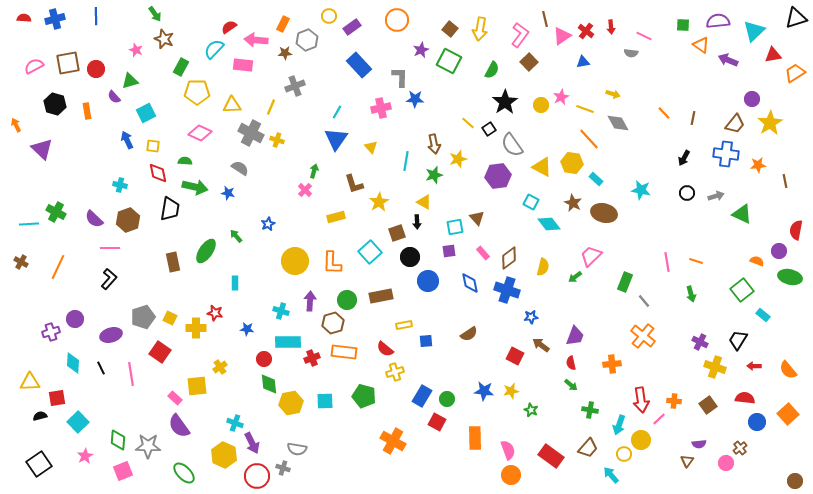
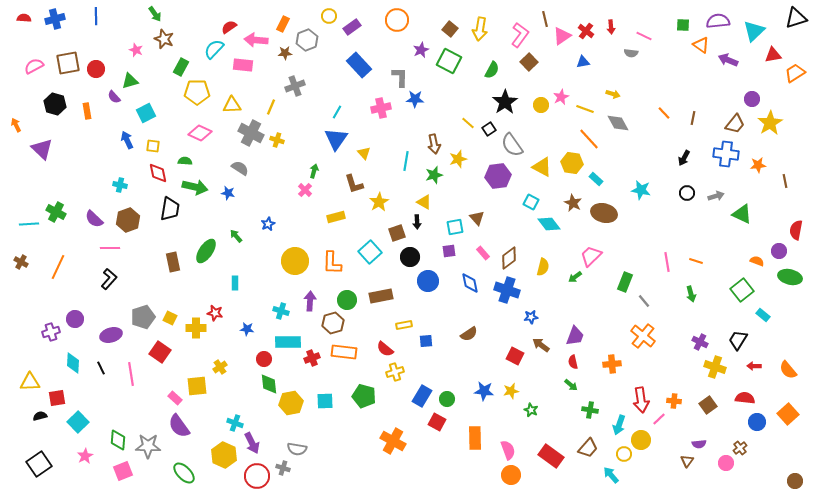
yellow triangle at (371, 147): moved 7 px left, 6 px down
red semicircle at (571, 363): moved 2 px right, 1 px up
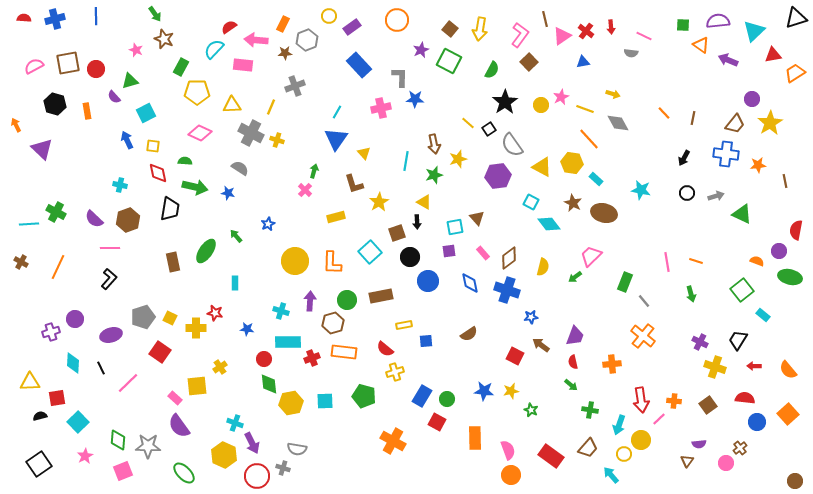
pink line at (131, 374): moved 3 px left, 9 px down; rotated 55 degrees clockwise
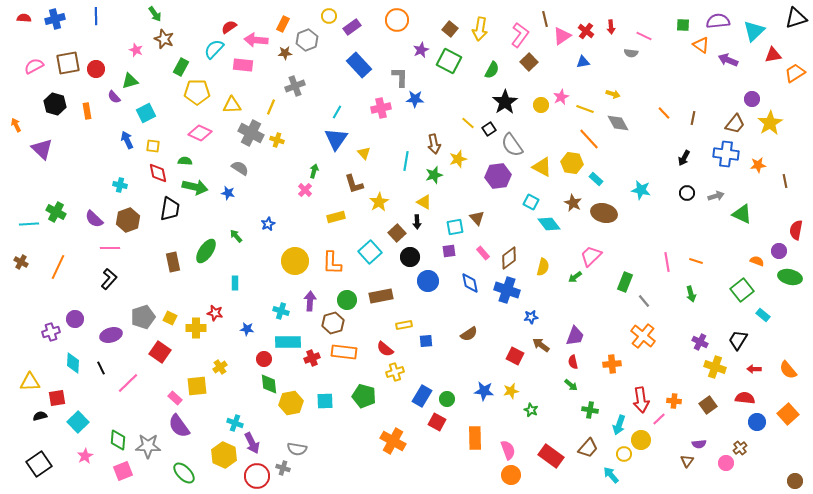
brown square at (397, 233): rotated 24 degrees counterclockwise
red arrow at (754, 366): moved 3 px down
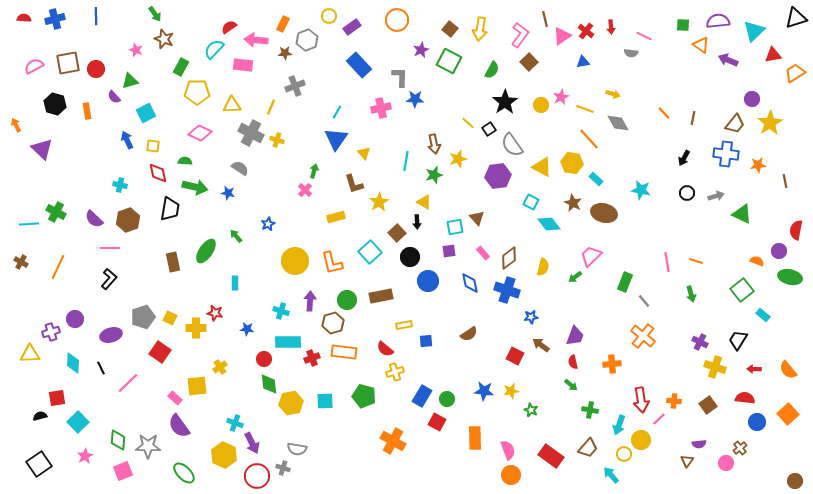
orange L-shape at (332, 263): rotated 15 degrees counterclockwise
yellow triangle at (30, 382): moved 28 px up
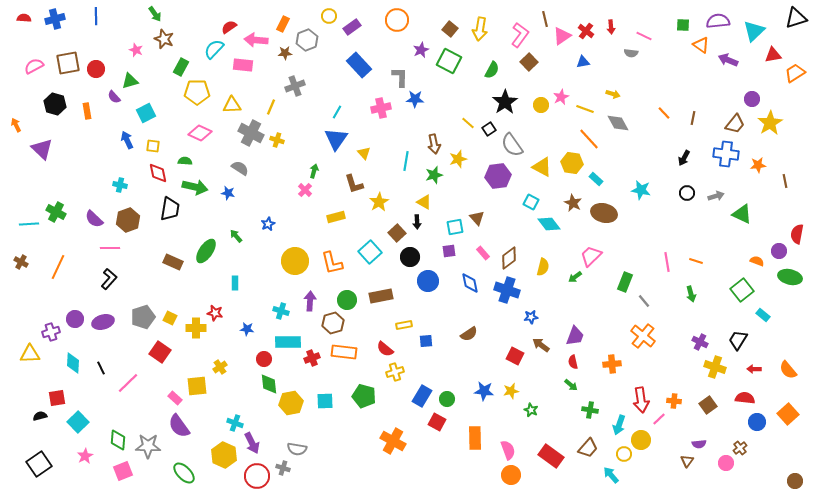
red semicircle at (796, 230): moved 1 px right, 4 px down
brown rectangle at (173, 262): rotated 54 degrees counterclockwise
purple ellipse at (111, 335): moved 8 px left, 13 px up
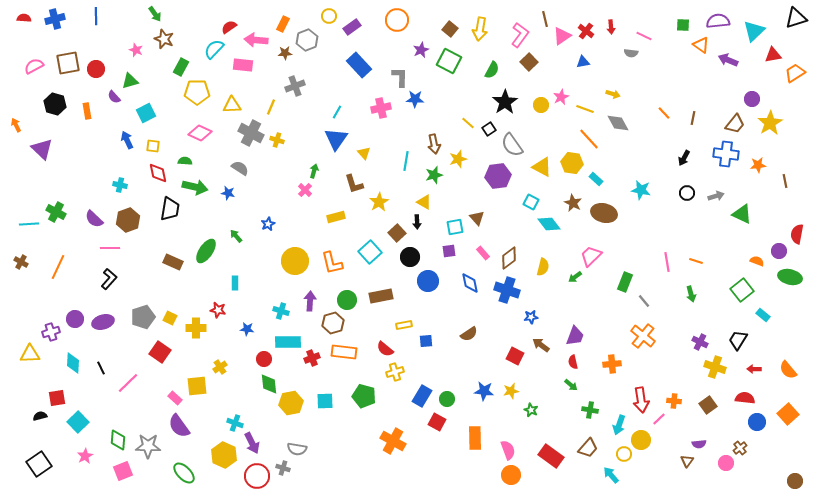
red star at (215, 313): moved 3 px right, 3 px up
